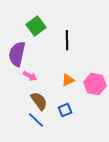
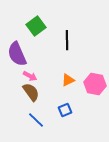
purple semicircle: rotated 35 degrees counterclockwise
brown semicircle: moved 8 px left, 9 px up
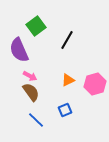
black line: rotated 30 degrees clockwise
purple semicircle: moved 2 px right, 4 px up
pink hexagon: rotated 25 degrees counterclockwise
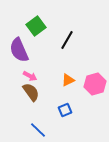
blue line: moved 2 px right, 10 px down
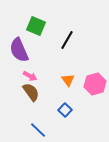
green square: rotated 30 degrees counterclockwise
orange triangle: rotated 40 degrees counterclockwise
blue square: rotated 24 degrees counterclockwise
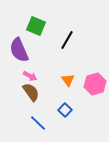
blue line: moved 7 px up
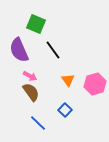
green square: moved 2 px up
black line: moved 14 px left, 10 px down; rotated 66 degrees counterclockwise
